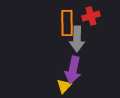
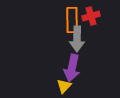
orange rectangle: moved 5 px right, 3 px up
purple arrow: moved 1 px left, 2 px up
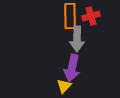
orange rectangle: moved 2 px left, 4 px up
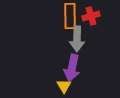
yellow triangle: rotated 14 degrees counterclockwise
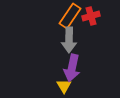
orange rectangle: rotated 35 degrees clockwise
gray arrow: moved 8 px left, 1 px down
